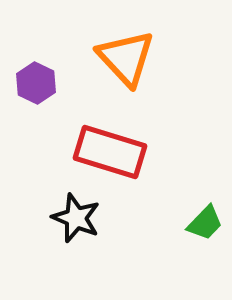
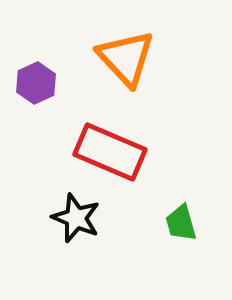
purple hexagon: rotated 9 degrees clockwise
red rectangle: rotated 6 degrees clockwise
green trapezoid: moved 24 px left; rotated 120 degrees clockwise
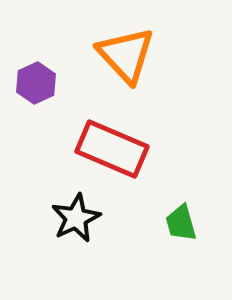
orange triangle: moved 3 px up
red rectangle: moved 2 px right, 3 px up
black star: rotated 24 degrees clockwise
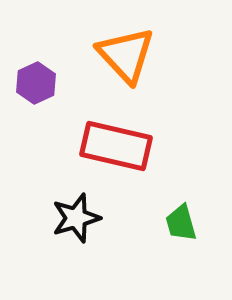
red rectangle: moved 4 px right, 3 px up; rotated 10 degrees counterclockwise
black star: rotated 9 degrees clockwise
